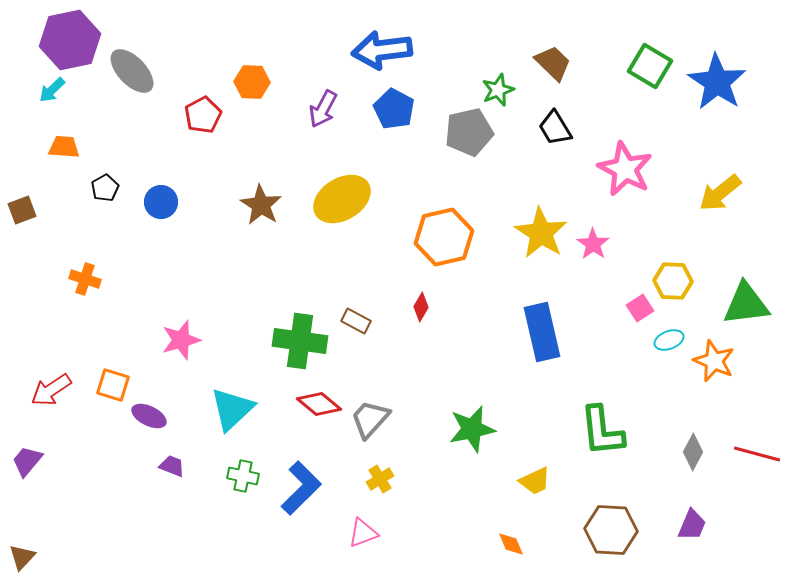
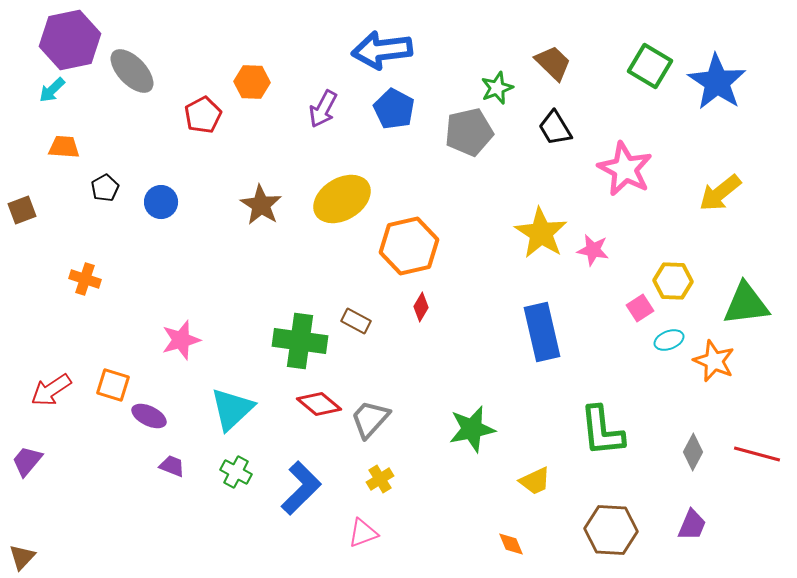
green star at (498, 90): moved 1 px left, 2 px up
orange hexagon at (444, 237): moved 35 px left, 9 px down
pink star at (593, 244): moved 6 px down; rotated 24 degrees counterclockwise
green cross at (243, 476): moved 7 px left, 4 px up; rotated 16 degrees clockwise
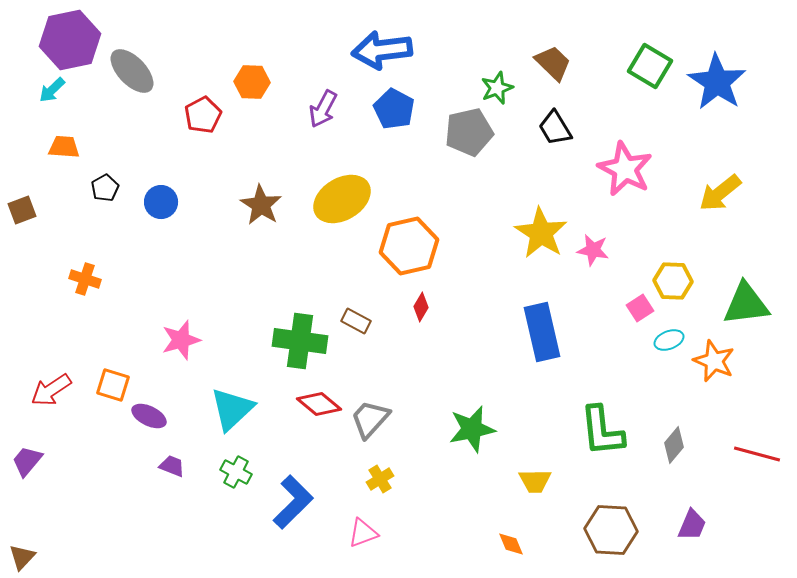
gray diamond at (693, 452): moved 19 px left, 7 px up; rotated 12 degrees clockwise
yellow trapezoid at (535, 481): rotated 24 degrees clockwise
blue L-shape at (301, 488): moved 8 px left, 14 px down
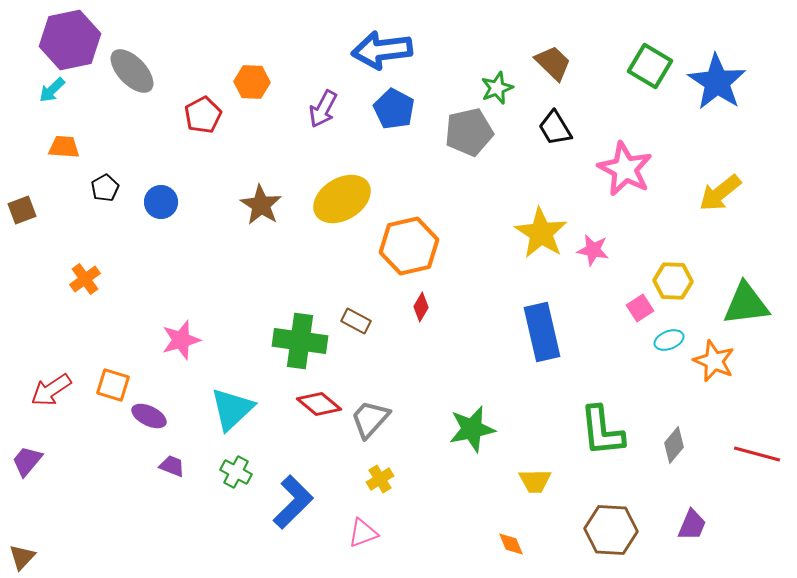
orange cross at (85, 279): rotated 36 degrees clockwise
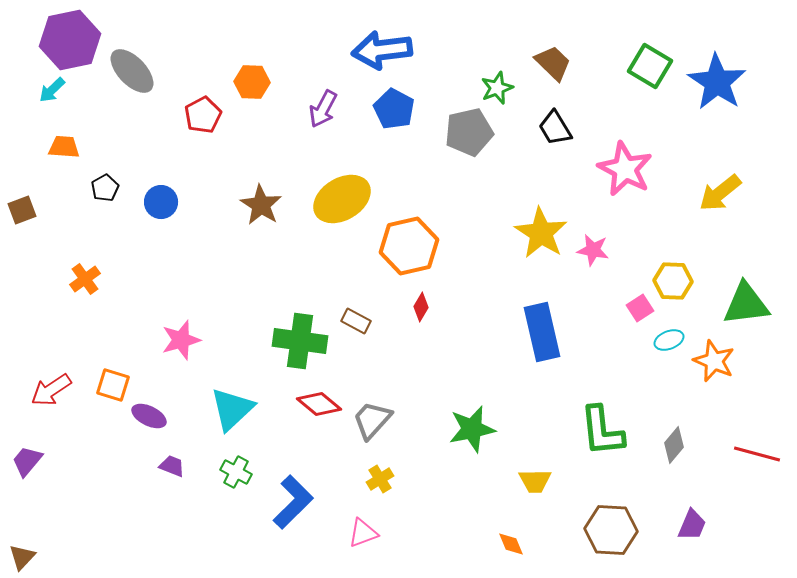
gray trapezoid at (370, 419): moved 2 px right, 1 px down
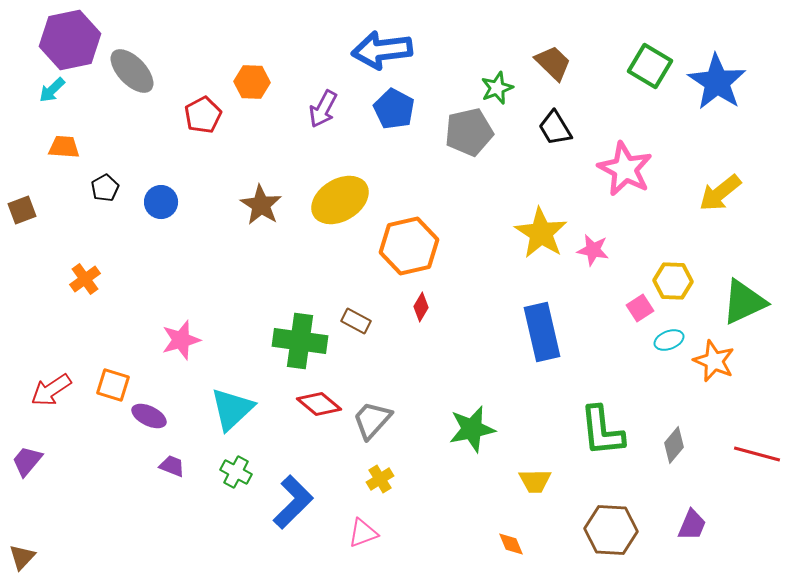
yellow ellipse at (342, 199): moved 2 px left, 1 px down
green triangle at (746, 304): moved 2 px left, 2 px up; rotated 18 degrees counterclockwise
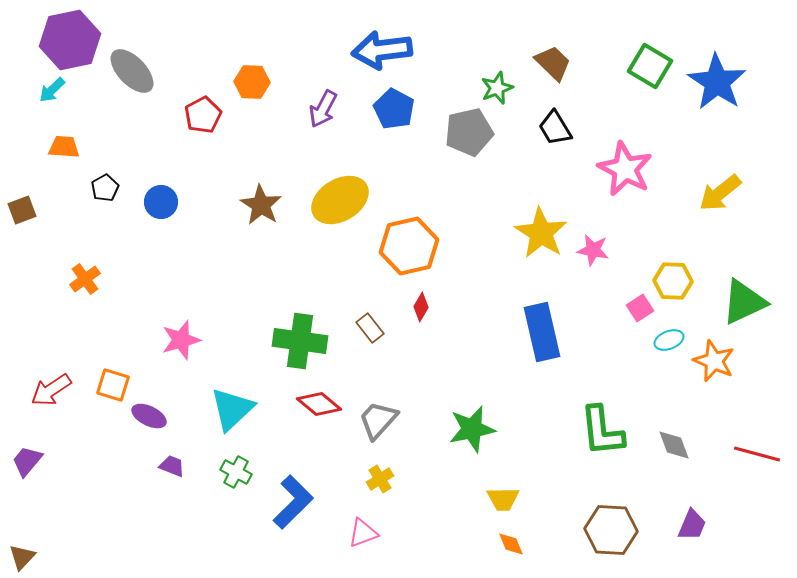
brown rectangle at (356, 321): moved 14 px right, 7 px down; rotated 24 degrees clockwise
gray trapezoid at (372, 420): moved 6 px right
gray diamond at (674, 445): rotated 60 degrees counterclockwise
yellow trapezoid at (535, 481): moved 32 px left, 18 px down
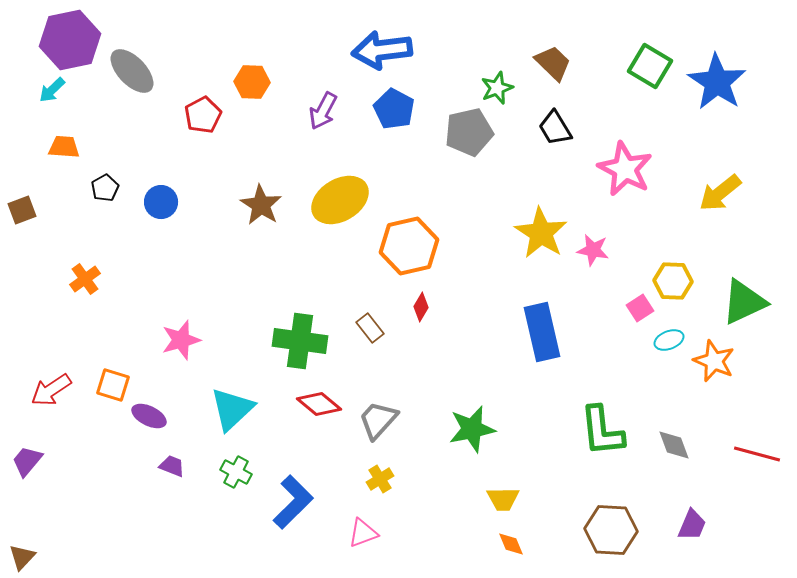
purple arrow at (323, 109): moved 2 px down
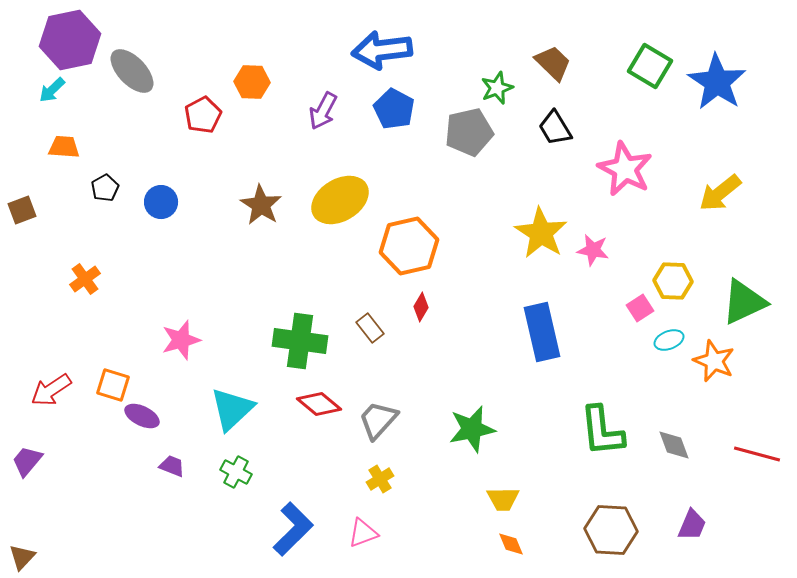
purple ellipse at (149, 416): moved 7 px left
blue L-shape at (293, 502): moved 27 px down
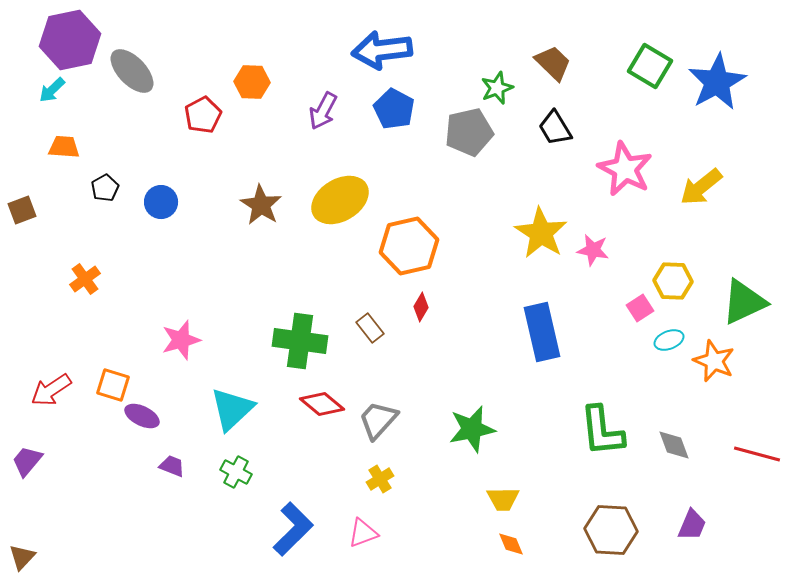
blue star at (717, 82): rotated 10 degrees clockwise
yellow arrow at (720, 193): moved 19 px left, 6 px up
red diamond at (319, 404): moved 3 px right
